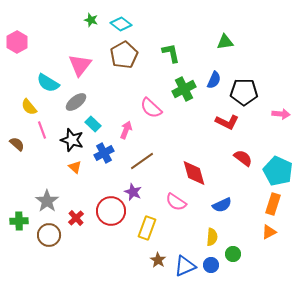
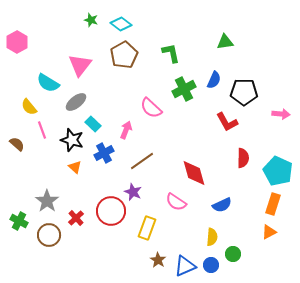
red L-shape at (227, 122): rotated 35 degrees clockwise
red semicircle at (243, 158): rotated 54 degrees clockwise
green cross at (19, 221): rotated 30 degrees clockwise
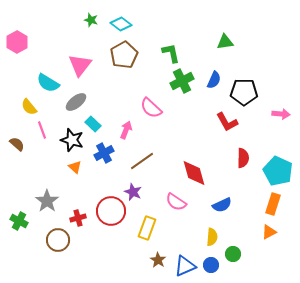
green cross at (184, 89): moved 2 px left, 8 px up
red cross at (76, 218): moved 2 px right; rotated 28 degrees clockwise
brown circle at (49, 235): moved 9 px right, 5 px down
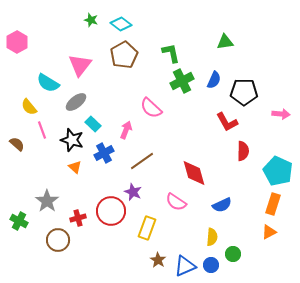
red semicircle at (243, 158): moved 7 px up
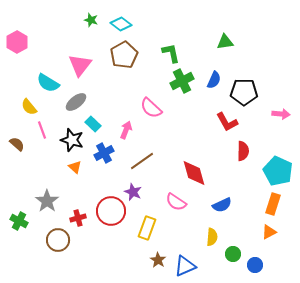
blue circle at (211, 265): moved 44 px right
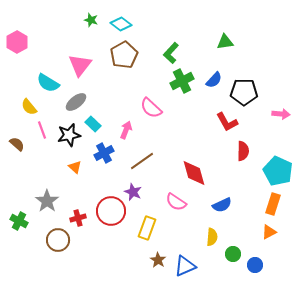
green L-shape at (171, 53): rotated 125 degrees counterclockwise
blue semicircle at (214, 80): rotated 18 degrees clockwise
black star at (72, 140): moved 3 px left, 5 px up; rotated 30 degrees counterclockwise
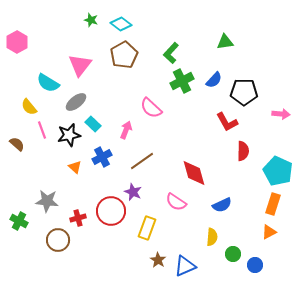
blue cross at (104, 153): moved 2 px left, 4 px down
gray star at (47, 201): rotated 30 degrees counterclockwise
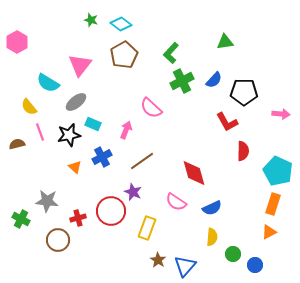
cyan rectangle at (93, 124): rotated 21 degrees counterclockwise
pink line at (42, 130): moved 2 px left, 2 px down
brown semicircle at (17, 144): rotated 56 degrees counterclockwise
blue semicircle at (222, 205): moved 10 px left, 3 px down
green cross at (19, 221): moved 2 px right, 2 px up
blue triangle at (185, 266): rotated 25 degrees counterclockwise
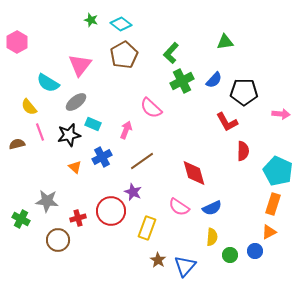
pink semicircle at (176, 202): moved 3 px right, 5 px down
green circle at (233, 254): moved 3 px left, 1 px down
blue circle at (255, 265): moved 14 px up
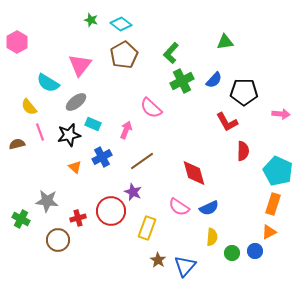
blue semicircle at (212, 208): moved 3 px left
green circle at (230, 255): moved 2 px right, 2 px up
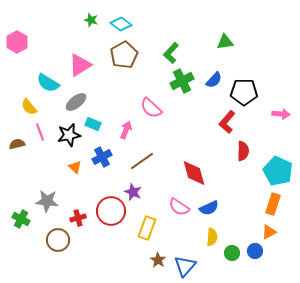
pink triangle at (80, 65): rotated 20 degrees clockwise
red L-shape at (227, 122): rotated 70 degrees clockwise
